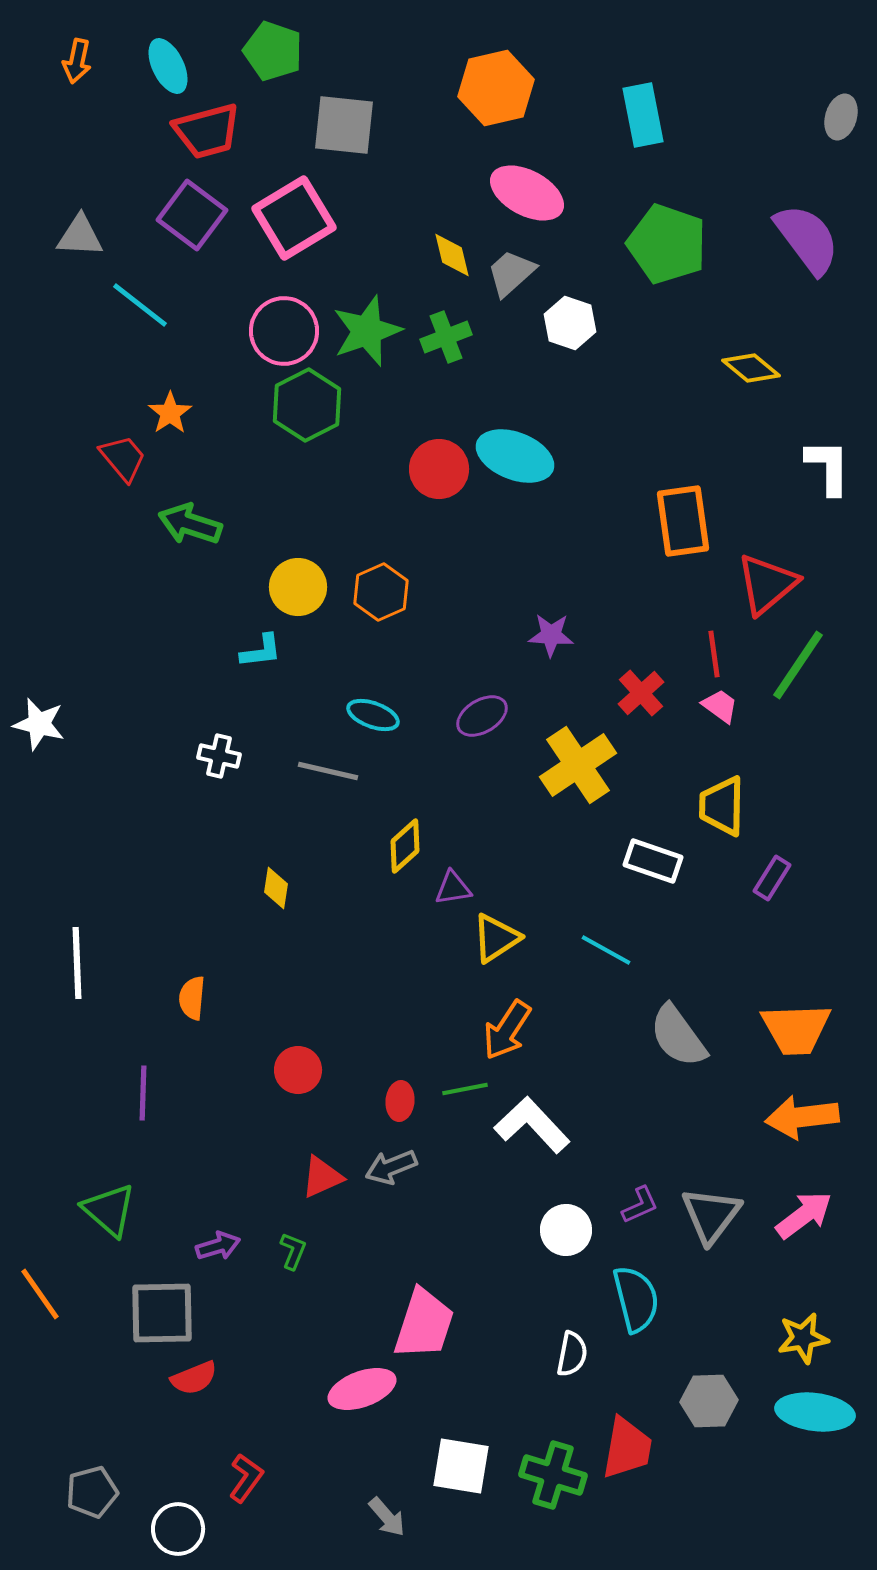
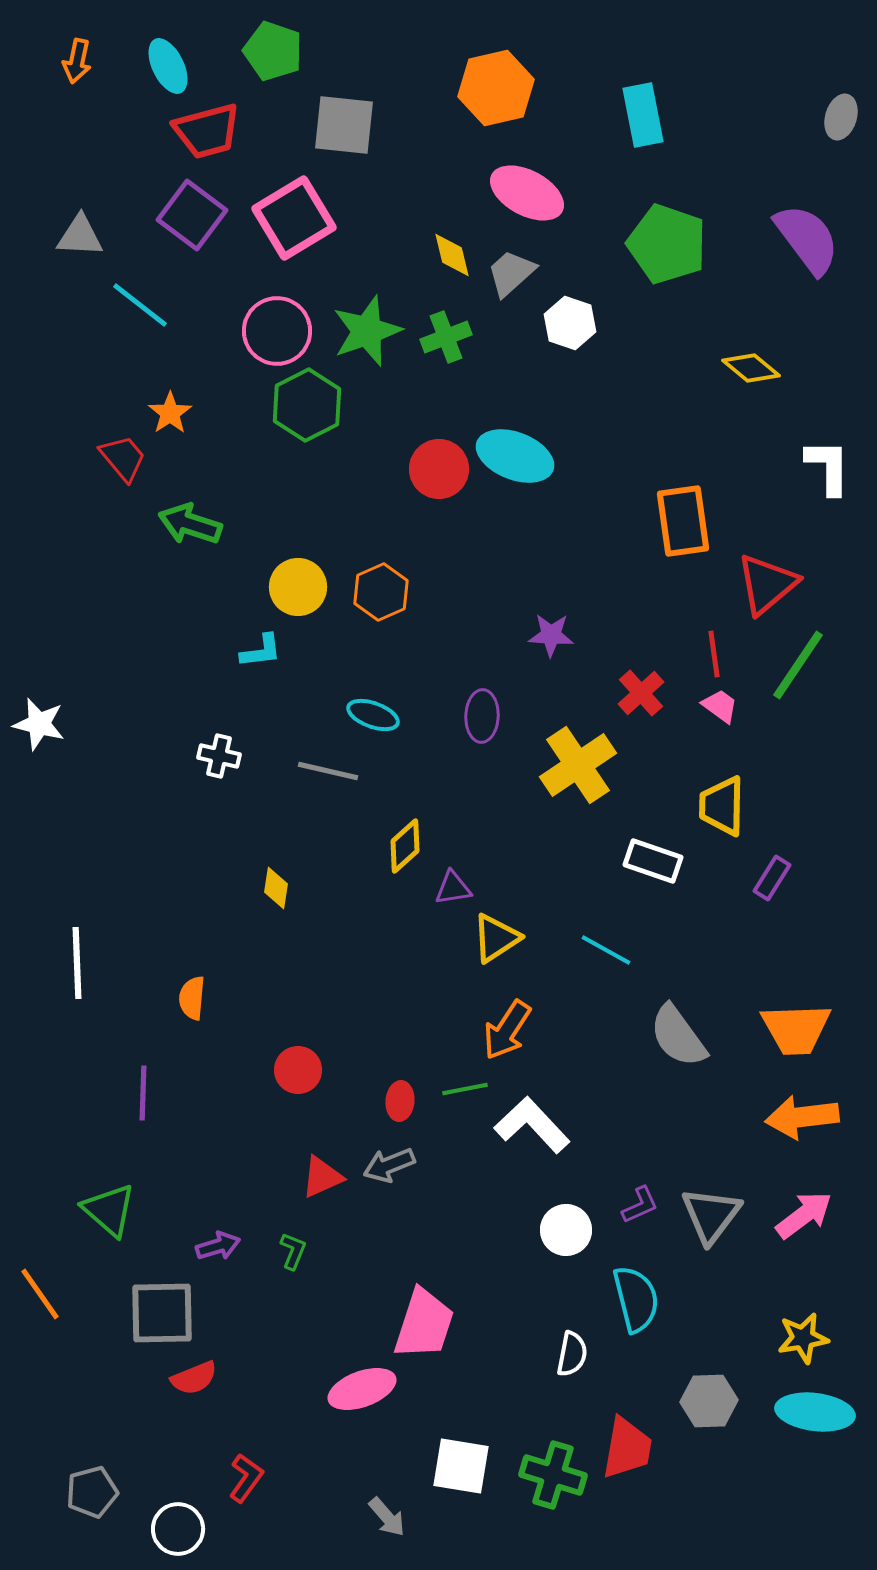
pink circle at (284, 331): moved 7 px left
purple ellipse at (482, 716): rotated 57 degrees counterclockwise
gray arrow at (391, 1167): moved 2 px left, 2 px up
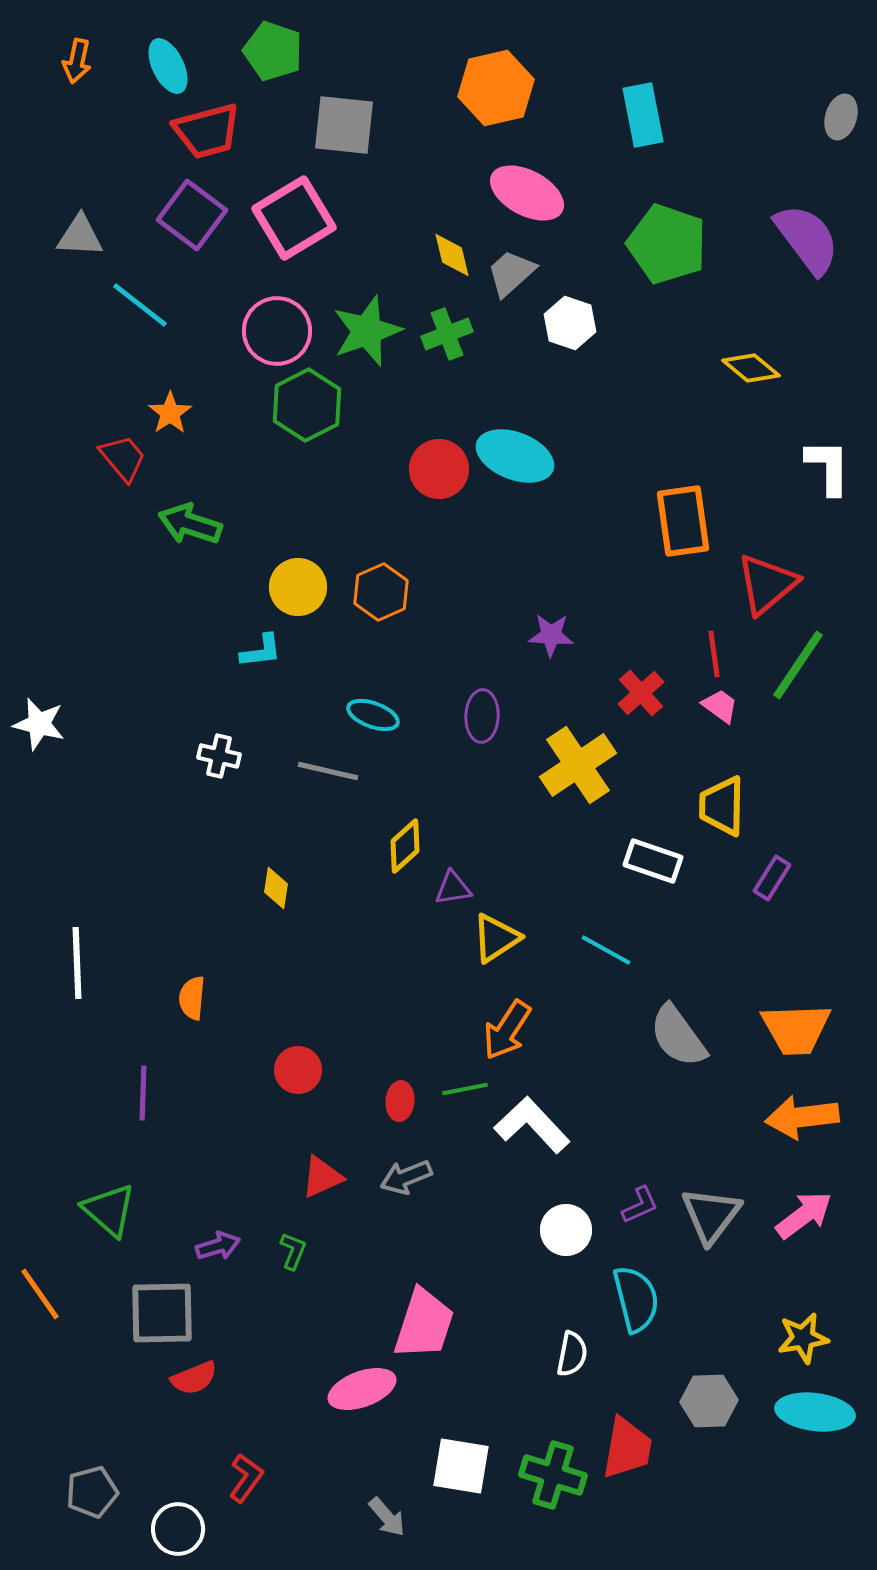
green cross at (446, 337): moved 1 px right, 3 px up
gray arrow at (389, 1165): moved 17 px right, 12 px down
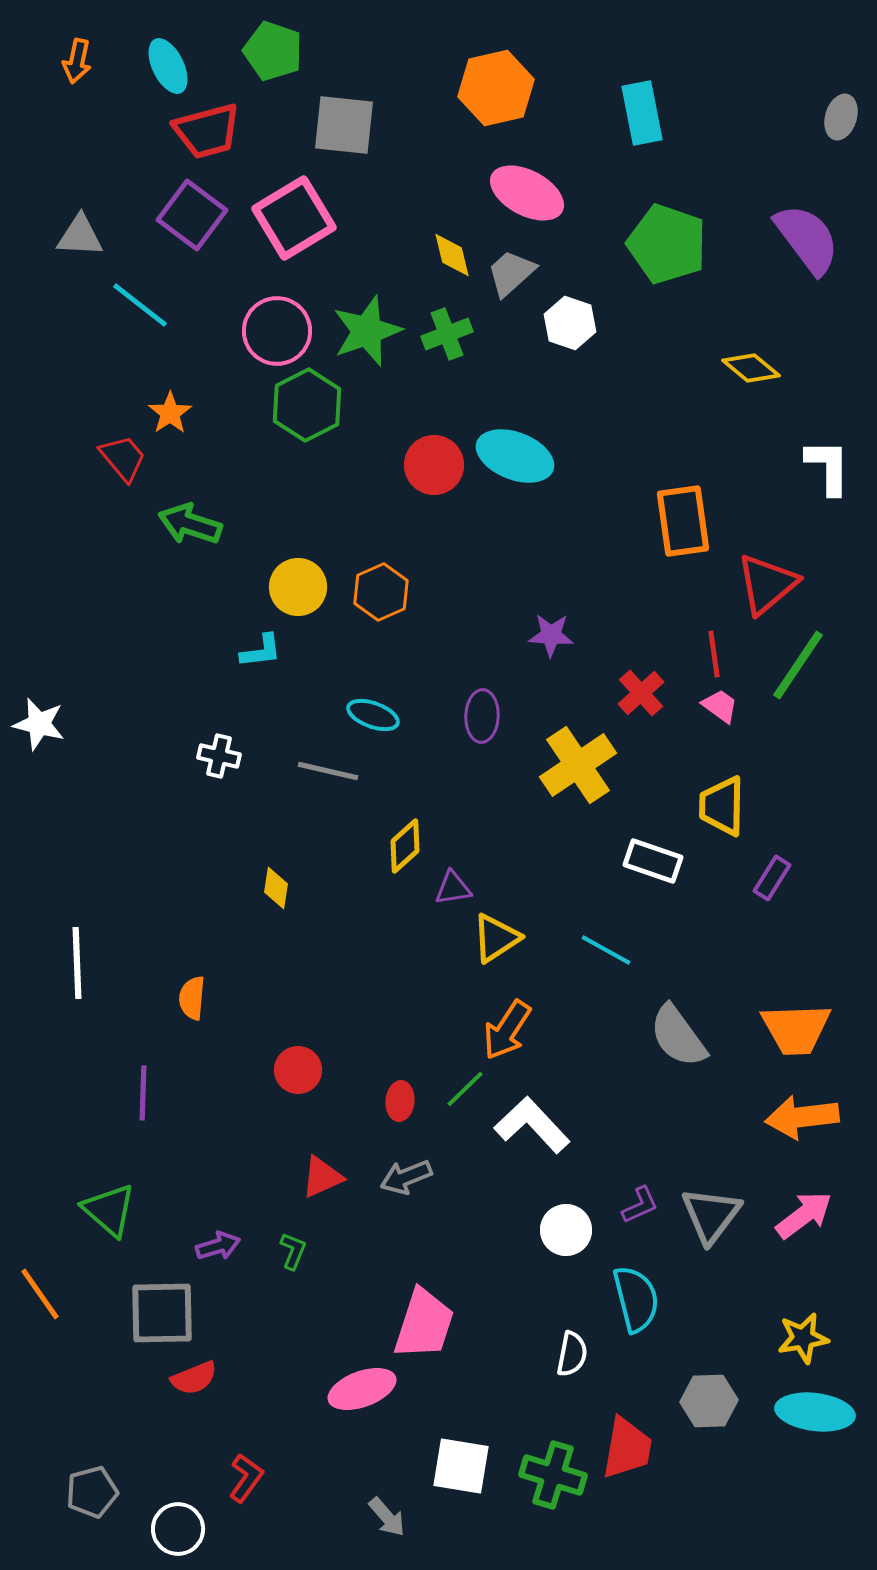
cyan rectangle at (643, 115): moved 1 px left, 2 px up
red circle at (439, 469): moved 5 px left, 4 px up
green line at (465, 1089): rotated 33 degrees counterclockwise
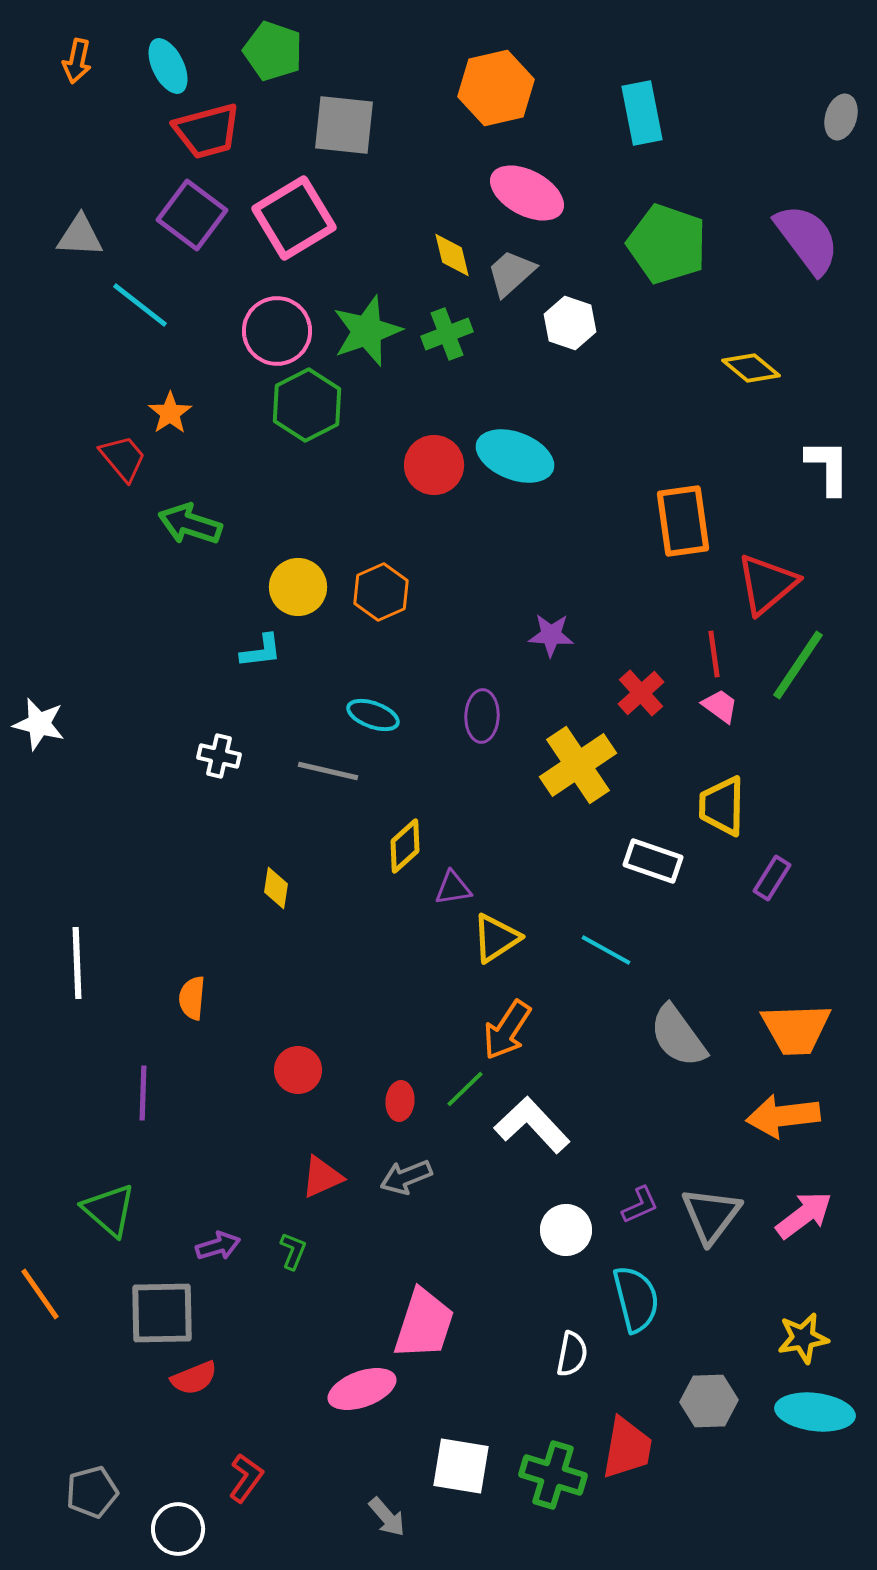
orange arrow at (802, 1117): moved 19 px left, 1 px up
